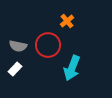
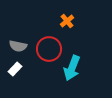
red circle: moved 1 px right, 4 px down
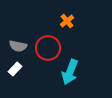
red circle: moved 1 px left, 1 px up
cyan arrow: moved 2 px left, 4 px down
